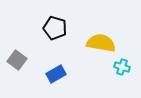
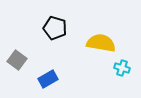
cyan cross: moved 1 px down
blue rectangle: moved 8 px left, 5 px down
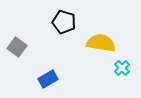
black pentagon: moved 9 px right, 6 px up
gray square: moved 13 px up
cyan cross: rotated 28 degrees clockwise
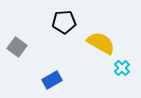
black pentagon: rotated 20 degrees counterclockwise
yellow semicircle: rotated 20 degrees clockwise
blue rectangle: moved 4 px right, 1 px down
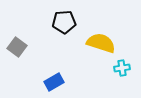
yellow semicircle: rotated 12 degrees counterclockwise
cyan cross: rotated 35 degrees clockwise
blue rectangle: moved 2 px right, 2 px down
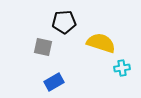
gray square: moved 26 px right; rotated 24 degrees counterclockwise
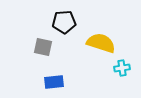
blue rectangle: rotated 24 degrees clockwise
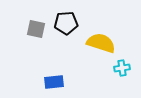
black pentagon: moved 2 px right, 1 px down
gray square: moved 7 px left, 18 px up
